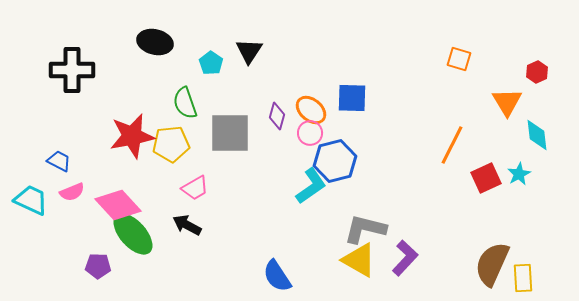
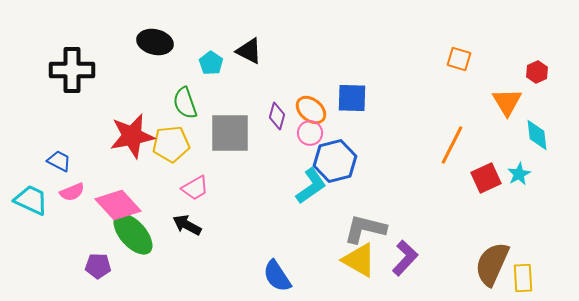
black triangle: rotated 36 degrees counterclockwise
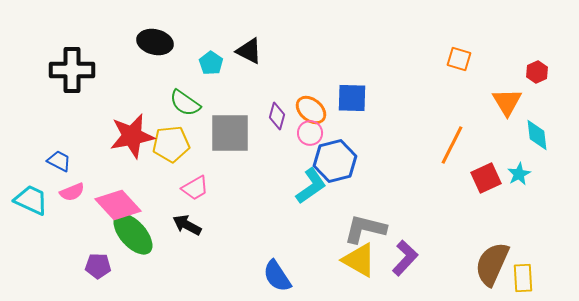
green semicircle: rotated 36 degrees counterclockwise
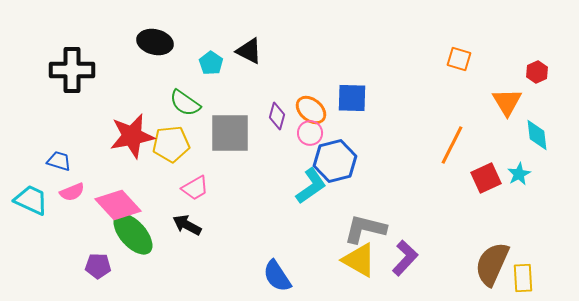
blue trapezoid: rotated 10 degrees counterclockwise
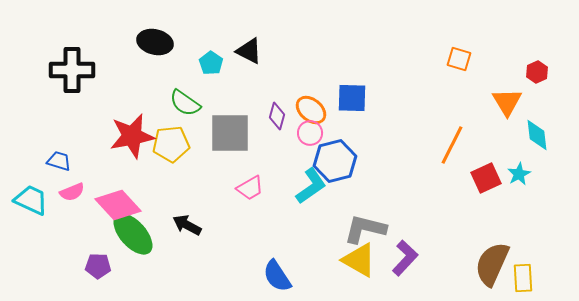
pink trapezoid: moved 55 px right
